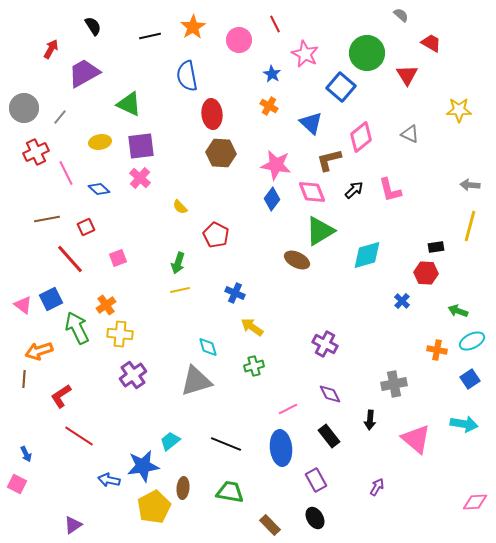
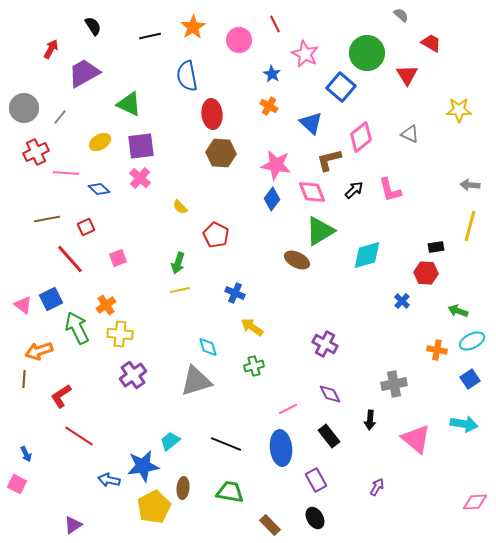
yellow ellipse at (100, 142): rotated 20 degrees counterclockwise
pink line at (66, 173): rotated 60 degrees counterclockwise
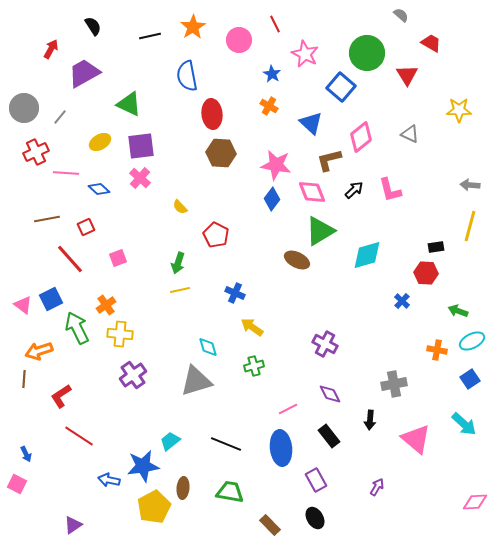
cyan arrow at (464, 424): rotated 32 degrees clockwise
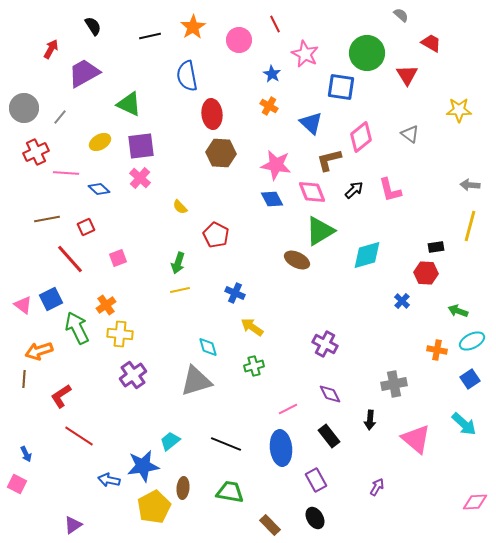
blue square at (341, 87): rotated 32 degrees counterclockwise
gray triangle at (410, 134): rotated 12 degrees clockwise
blue diamond at (272, 199): rotated 65 degrees counterclockwise
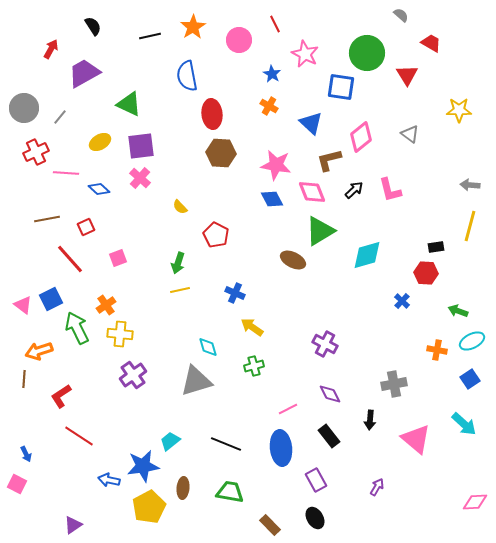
brown ellipse at (297, 260): moved 4 px left
yellow pentagon at (154, 507): moved 5 px left
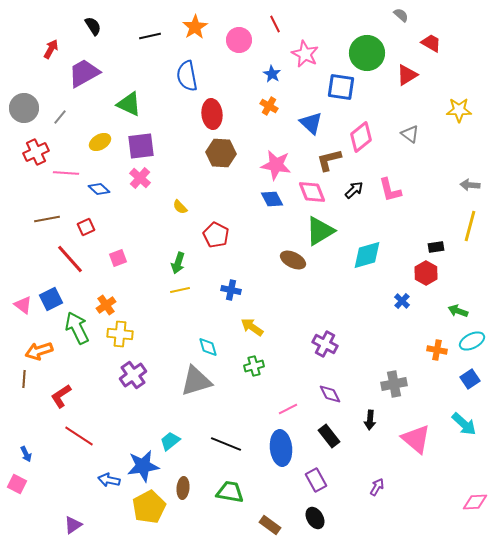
orange star at (193, 27): moved 2 px right
red triangle at (407, 75): rotated 30 degrees clockwise
red hexagon at (426, 273): rotated 25 degrees clockwise
blue cross at (235, 293): moved 4 px left, 3 px up; rotated 12 degrees counterclockwise
brown rectangle at (270, 525): rotated 10 degrees counterclockwise
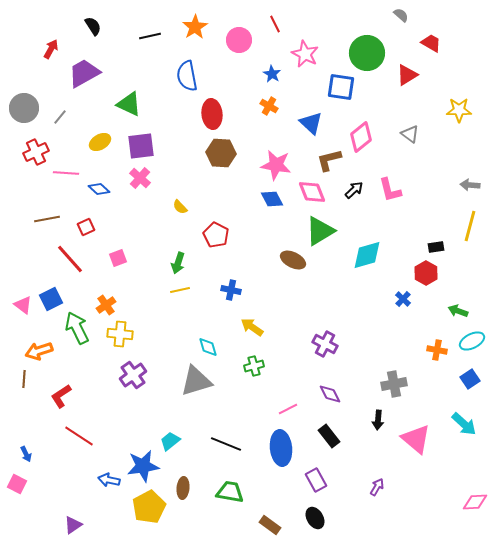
blue cross at (402, 301): moved 1 px right, 2 px up
black arrow at (370, 420): moved 8 px right
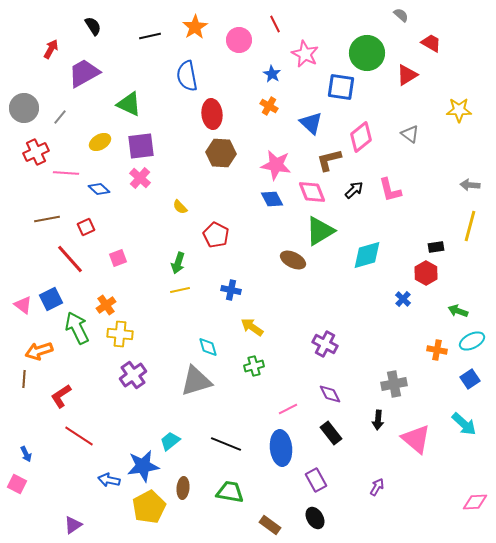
black rectangle at (329, 436): moved 2 px right, 3 px up
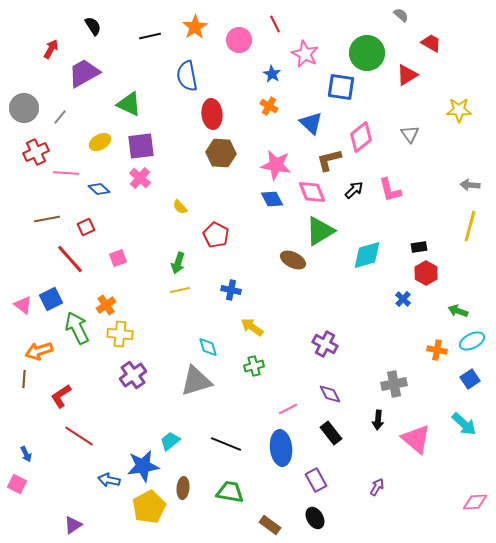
gray triangle at (410, 134): rotated 18 degrees clockwise
black rectangle at (436, 247): moved 17 px left
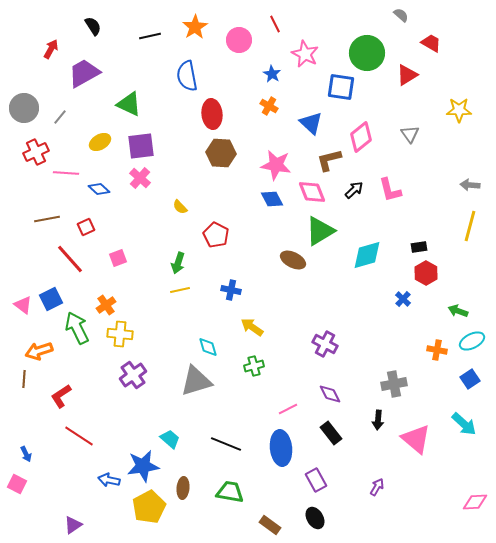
cyan trapezoid at (170, 441): moved 2 px up; rotated 80 degrees clockwise
